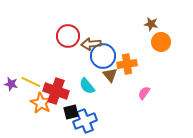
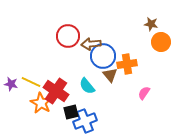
red cross: rotated 15 degrees clockwise
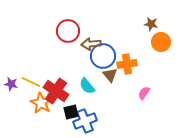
red circle: moved 5 px up
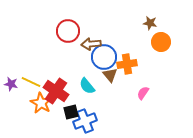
brown star: moved 1 px left, 1 px up
blue circle: moved 1 px right, 1 px down
pink semicircle: moved 1 px left
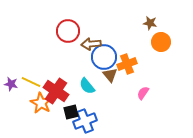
orange cross: rotated 12 degrees counterclockwise
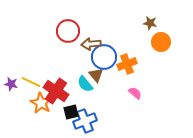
brown triangle: moved 14 px left
cyan semicircle: moved 2 px left, 2 px up
pink semicircle: moved 8 px left; rotated 96 degrees clockwise
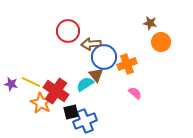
cyan semicircle: rotated 96 degrees clockwise
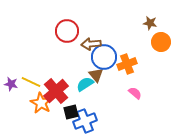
red circle: moved 1 px left
red cross: rotated 15 degrees clockwise
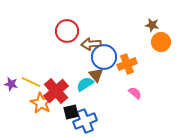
brown star: moved 2 px right, 2 px down
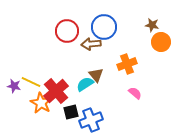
blue circle: moved 30 px up
purple star: moved 3 px right, 2 px down
blue cross: moved 6 px right, 1 px up
